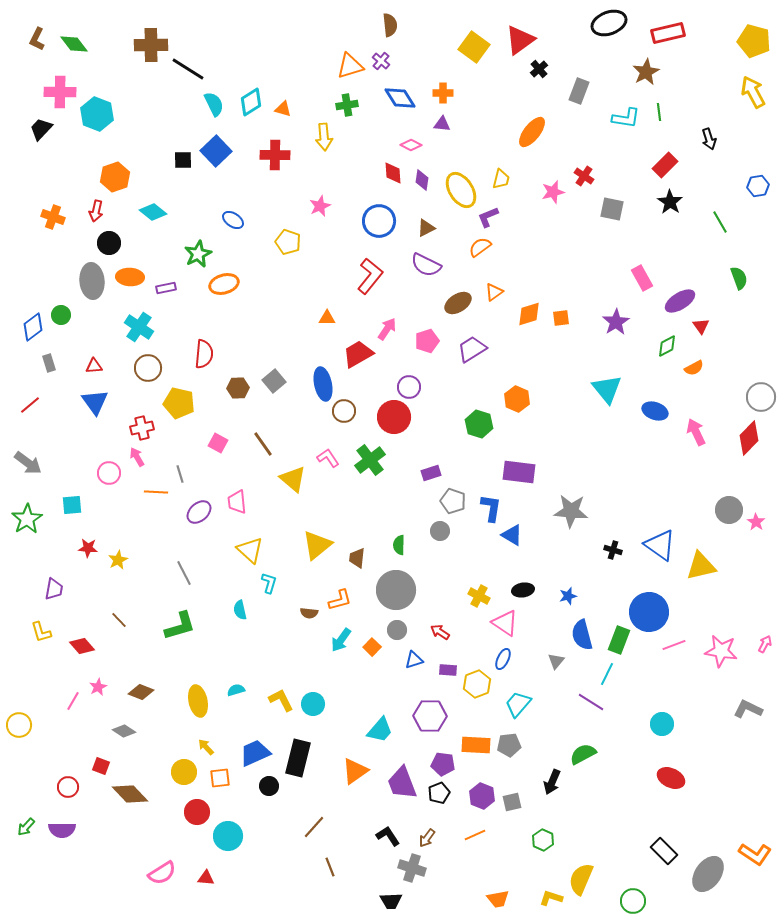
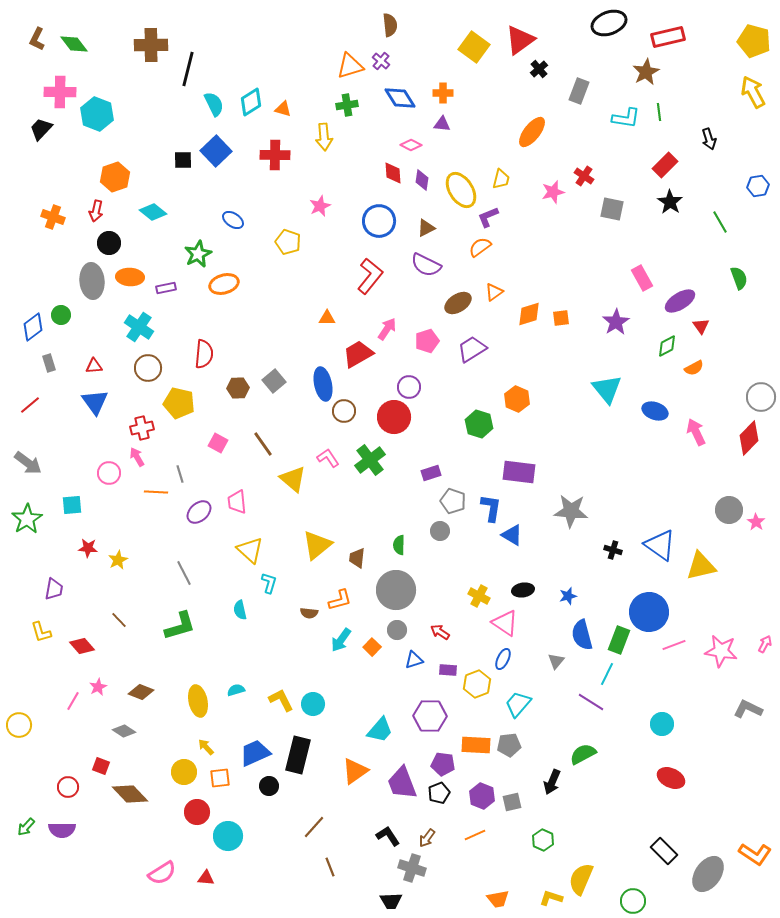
red rectangle at (668, 33): moved 4 px down
black line at (188, 69): rotated 72 degrees clockwise
black rectangle at (298, 758): moved 3 px up
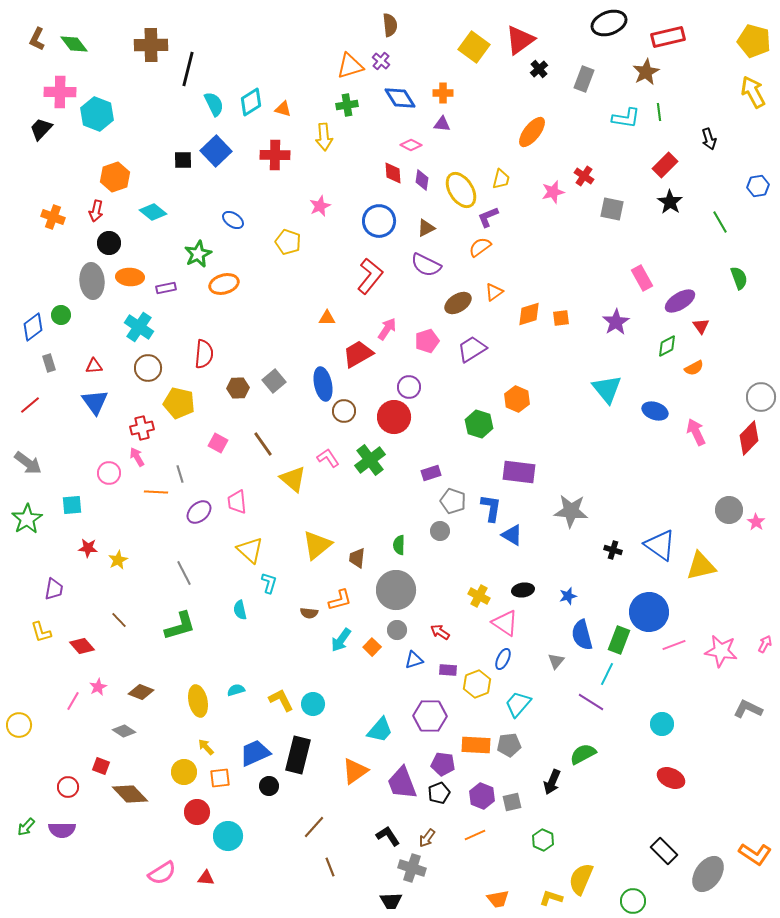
gray rectangle at (579, 91): moved 5 px right, 12 px up
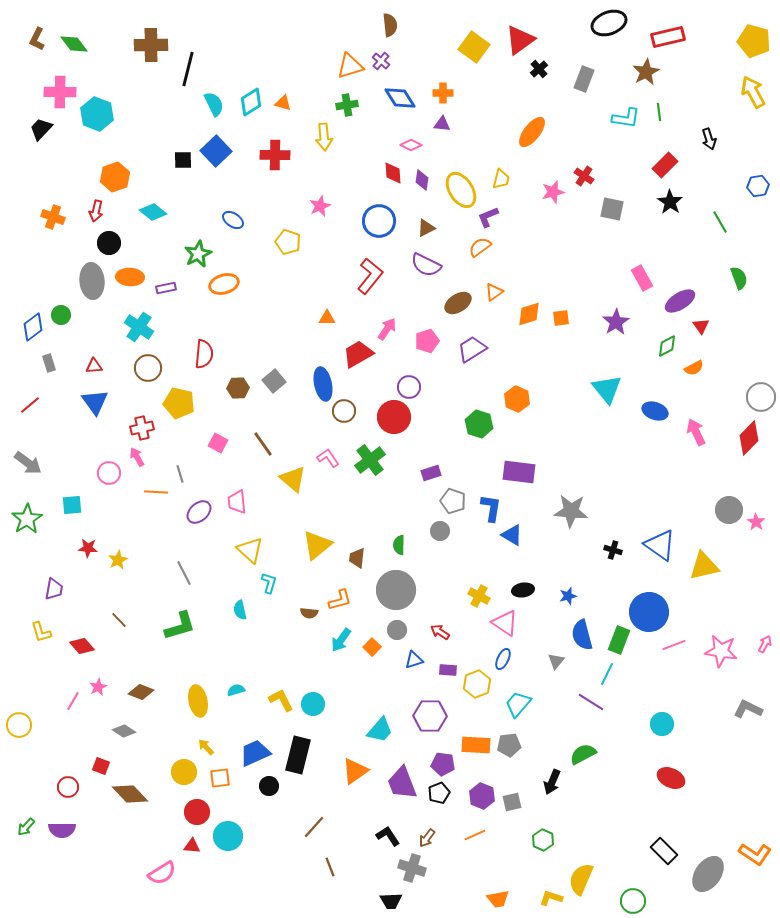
orange triangle at (283, 109): moved 6 px up
yellow triangle at (701, 566): moved 3 px right
red triangle at (206, 878): moved 14 px left, 32 px up
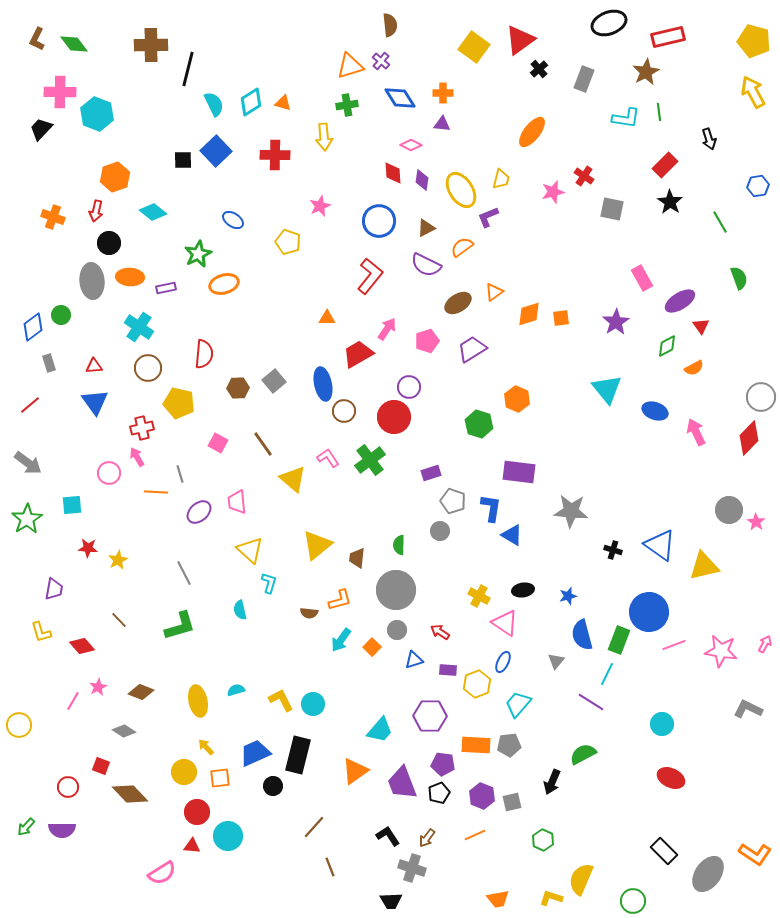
orange semicircle at (480, 247): moved 18 px left
blue ellipse at (503, 659): moved 3 px down
black circle at (269, 786): moved 4 px right
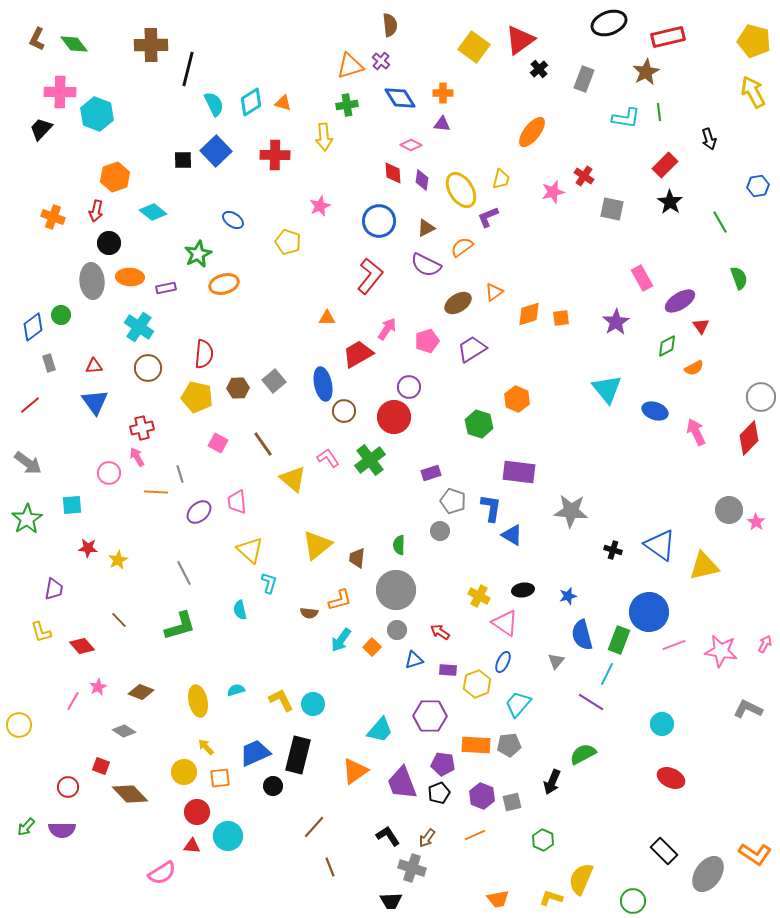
yellow pentagon at (179, 403): moved 18 px right, 6 px up
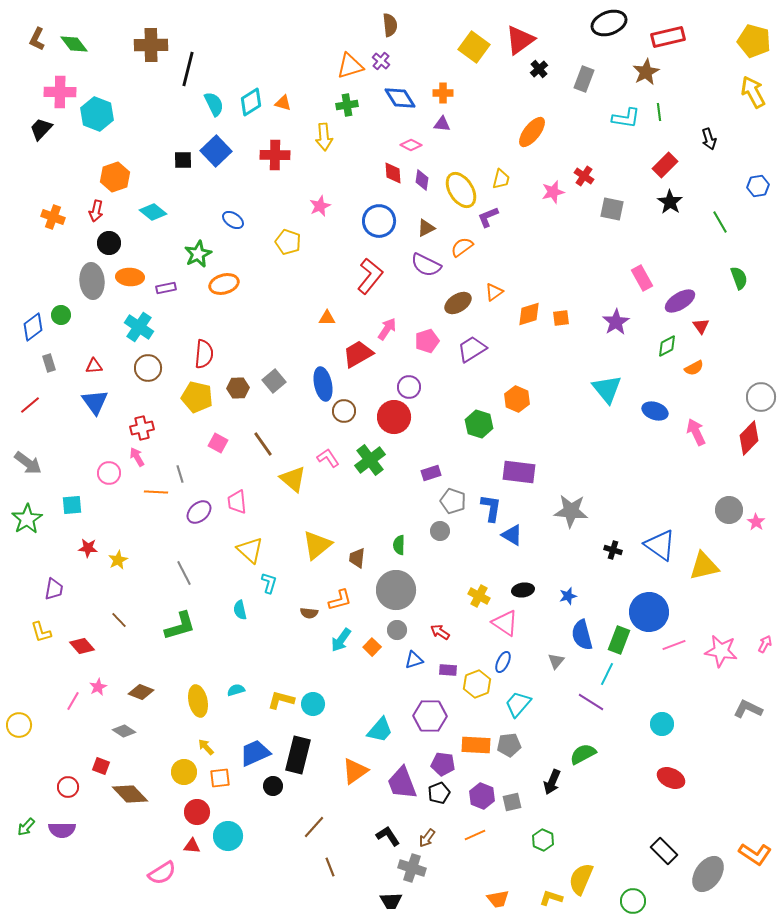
yellow L-shape at (281, 700): rotated 48 degrees counterclockwise
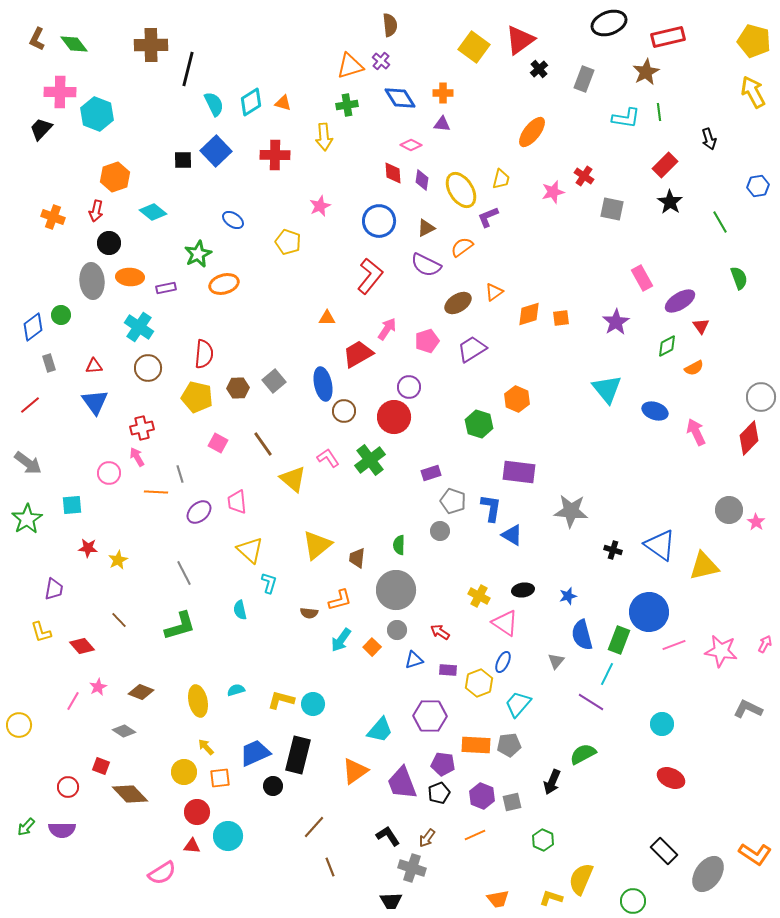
yellow hexagon at (477, 684): moved 2 px right, 1 px up
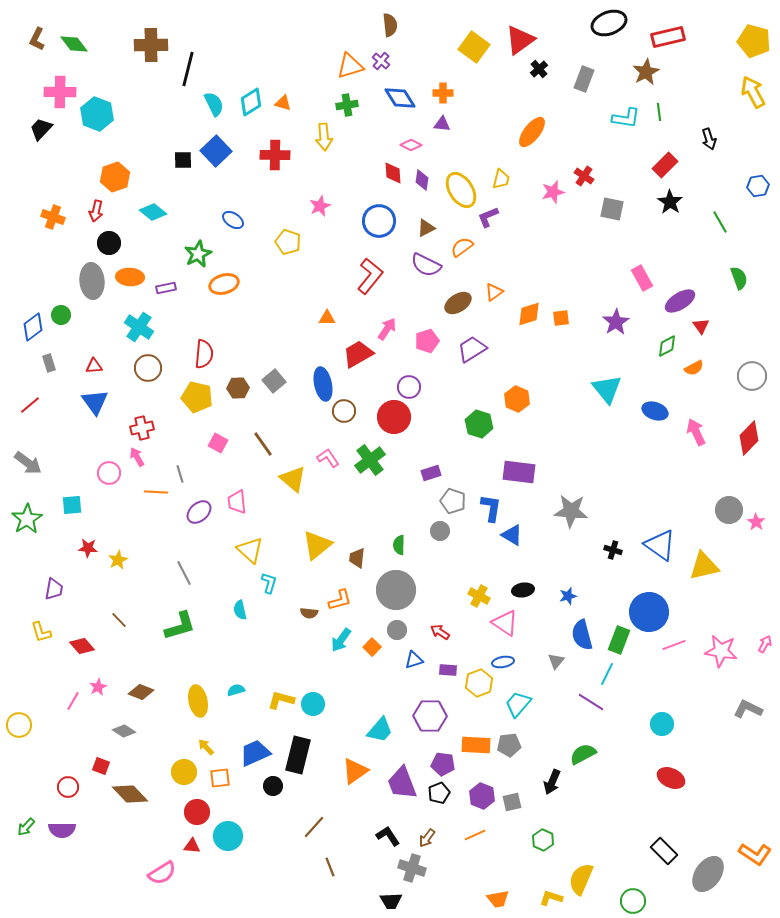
gray circle at (761, 397): moved 9 px left, 21 px up
blue ellipse at (503, 662): rotated 55 degrees clockwise
